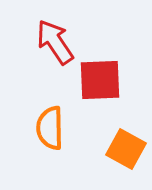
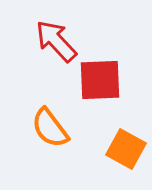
red arrow: moved 1 px right, 1 px up; rotated 9 degrees counterclockwise
orange semicircle: rotated 36 degrees counterclockwise
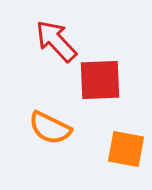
orange semicircle: rotated 27 degrees counterclockwise
orange square: rotated 18 degrees counterclockwise
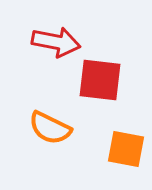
red arrow: moved 1 px down; rotated 144 degrees clockwise
red square: rotated 9 degrees clockwise
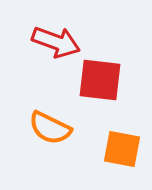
red arrow: rotated 9 degrees clockwise
orange square: moved 4 px left
